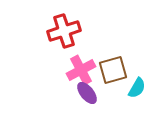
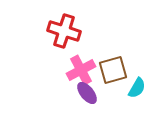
red cross: rotated 36 degrees clockwise
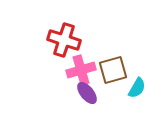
red cross: moved 9 px down
pink cross: rotated 12 degrees clockwise
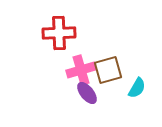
red cross: moved 5 px left, 7 px up; rotated 20 degrees counterclockwise
brown square: moved 5 px left
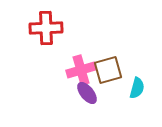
red cross: moved 13 px left, 5 px up
cyan semicircle: rotated 15 degrees counterclockwise
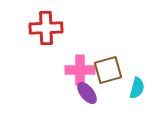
pink cross: moved 1 px left; rotated 16 degrees clockwise
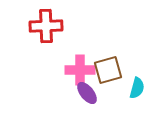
red cross: moved 2 px up
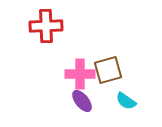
pink cross: moved 4 px down
cyan semicircle: moved 11 px left, 13 px down; rotated 110 degrees clockwise
purple ellipse: moved 5 px left, 8 px down
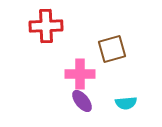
brown square: moved 4 px right, 21 px up
cyan semicircle: moved 2 px down; rotated 40 degrees counterclockwise
